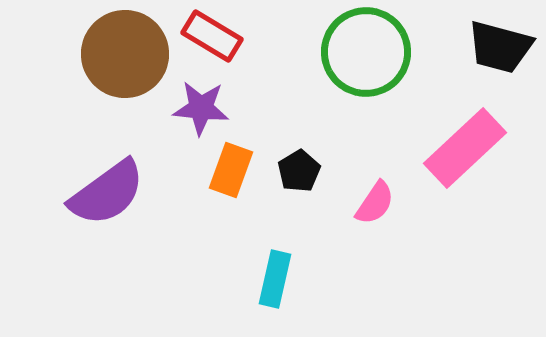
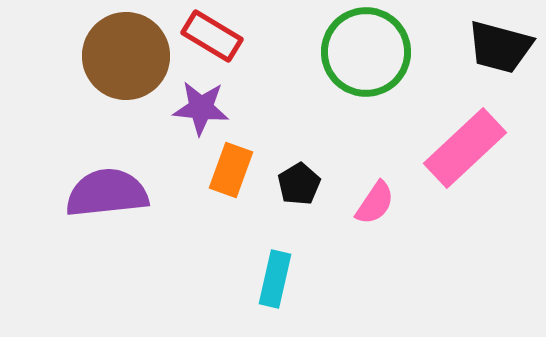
brown circle: moved 1 px right, 2 px down
black pentagon: moved 13 px down
purple semicircle: rotated 150 degrees counterclockwise
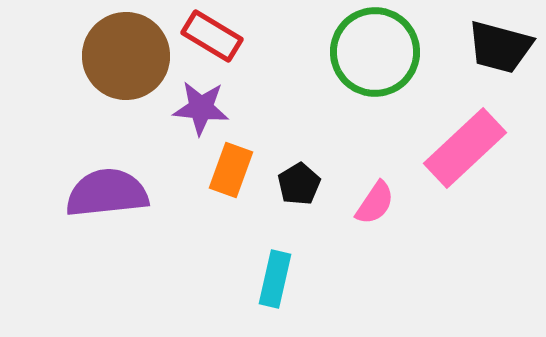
green circle: moved 9 px right
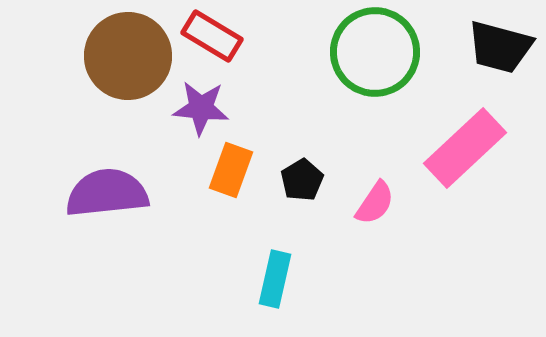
brown circle: moved 2 px right
black pentagon: moved 3 px right, 4 px up
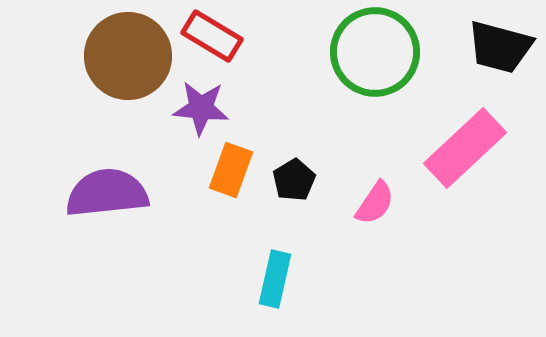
black pentagon: moved 8 px left
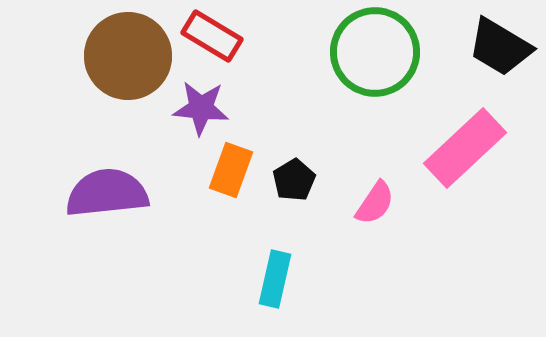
black trapezoid: rotated 16 degrees clockwise
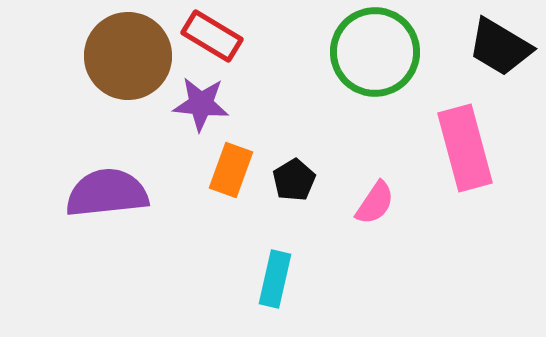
purple star: moved 4 px up
pink rectangle: rotated 62 degrees counterclockwise
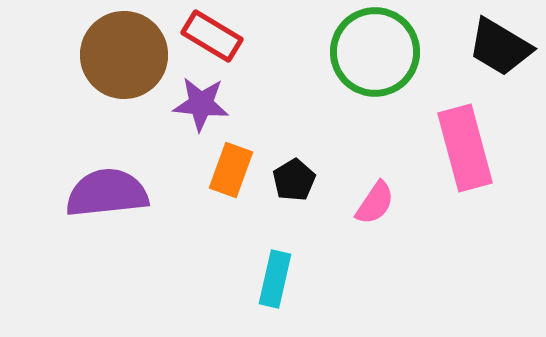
brown circle: moved 4 px left, 1 px up
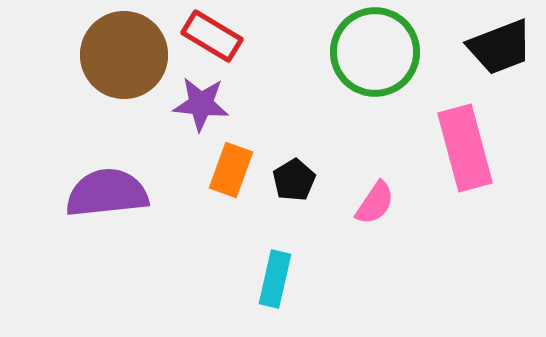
black trapezoid: rotated 52 degrees counterclockwise
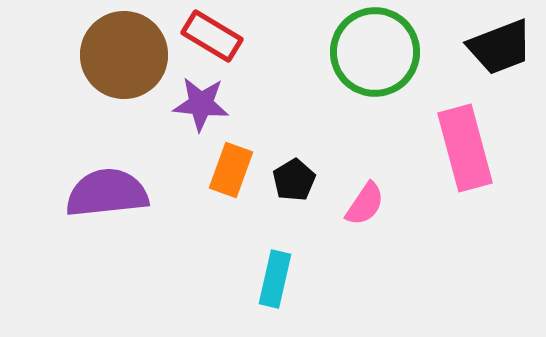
pink semicircle: moved 10 px left, 1 px down
